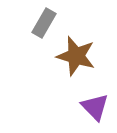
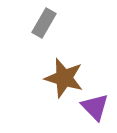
brown star: moved 12 px left, 22 px down
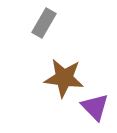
brown star: rotated 9 degrees counterclockwise
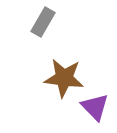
gray rectangle: moved 1 px left, 1 px up
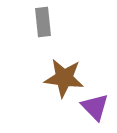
gray rectangle: rotated 36 degrees counterclockwise
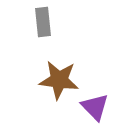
brown star: moved 5 px left, 2 px down
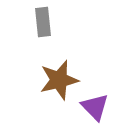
brown star: rotated 21 degrees counterclockwise
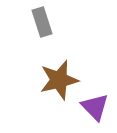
gray rectangle: moved 1 px left; rotated 12 degrees counterclockwise
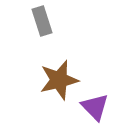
gray rectangle: moved 1 px up
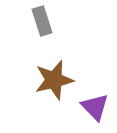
brown star: moved 5 px left
